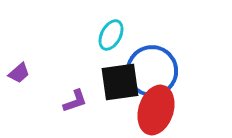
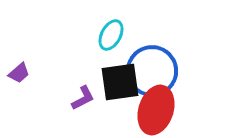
purple L-shape: moved 8 px right, 3 px up; rotated 8 degrees counterclockwise
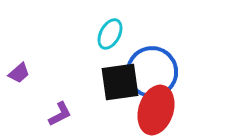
cyan ellipse: moved 1 px left, 1 px up
blue circle: moved 1 px down
purple L-shape: moved 23 px left, 16 px down
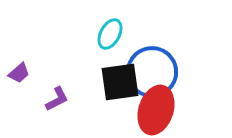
purple L-shape: moved 3 px left, 15 px up
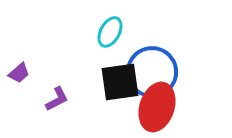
cyan ellipse: moved 2 px up
red ellipse: moved 1 px right, 3 px up
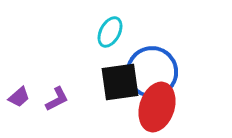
purple trapezoid: moved 24 px down
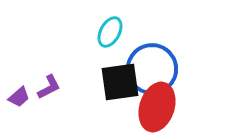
blue circle: moved 3 px up
purple L-shape: moved 8 px left, 12 px up
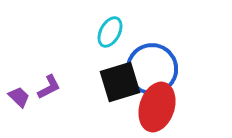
black square: rotated 9 degrees counterclockwise
purple trapezoid: rotated 95 degrees counterclockwise
